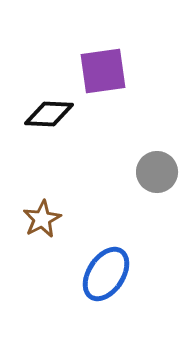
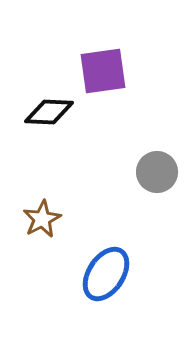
black diamond: moved 2 px up
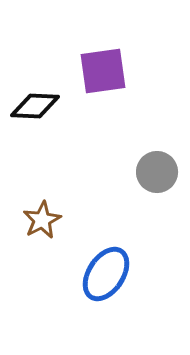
black diamond: moved 14 px left, 6 px up
brown star: moved 1 px down
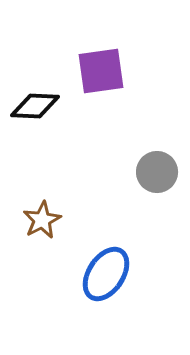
purple square: moved 2 px left
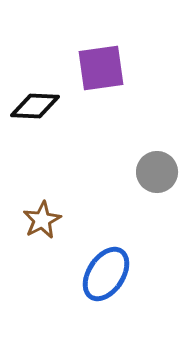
purple square: moved 3 px up
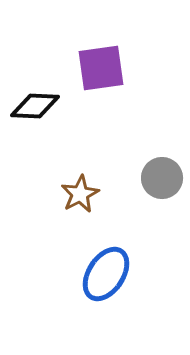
gray circle: moved 5 px right, 6 px down
brown star: moved 38 px right, 26 px up
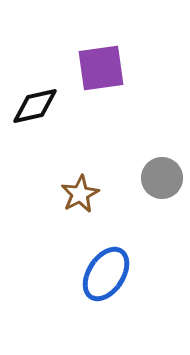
black diamond: rotated 15 degrees counterclockwise
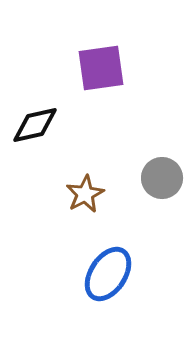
black diamond: moved 19 px down
brown star: moved 5 px right
blue ellipse: moved 2 px right
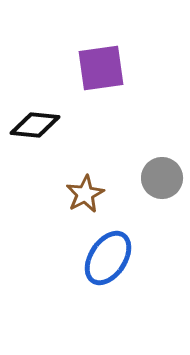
black diamond: rotated 18 degrees clockwise
blue ellipse: moved 16 px up
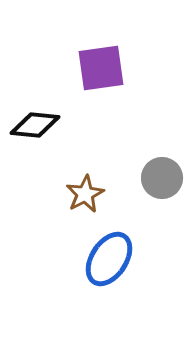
blue ellipse: moved 1 px right, 1 px down
